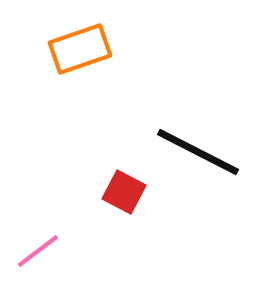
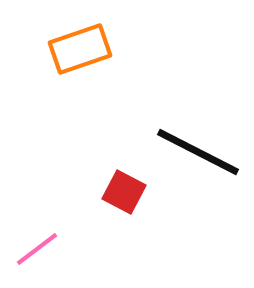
pink line: moved 1 px left, 2 px up
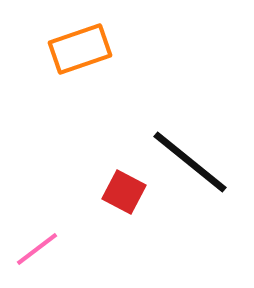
black line: moved 8 px left, 10 px down; rotated 12 degrees clockwise
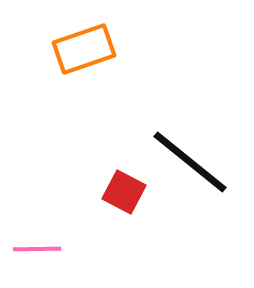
orange rectangle: moved 4 px right
pink line: rotated 36 degrees clockwise
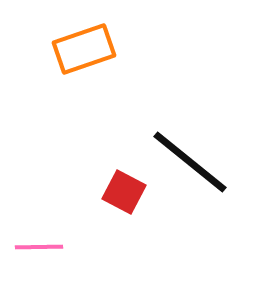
pink line: moved 2 px right, 2 px up
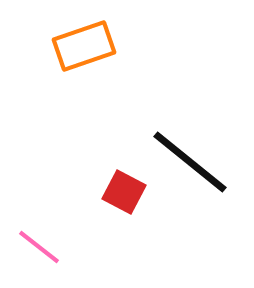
orange rectangle: moved 3 px up
pink line: rotated 39 degrees clockwise
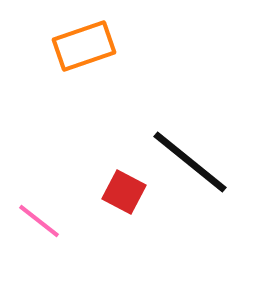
pink line: moved 26 px up
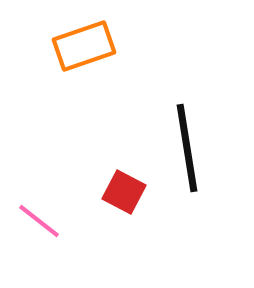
black line: moved 3 px left, 14 px up; rotated 42 degrees clockwise
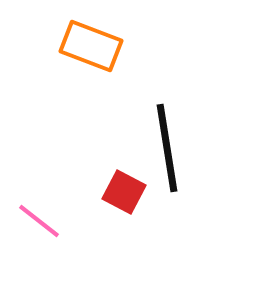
orange rectangle: moved 7 px right; rotated 40 degrees clockwise
black line: moved 20 px left
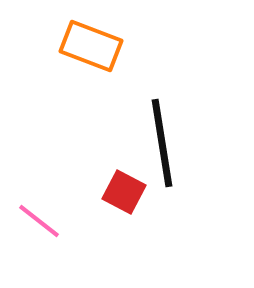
black line: moved 5 px left, 5 px up
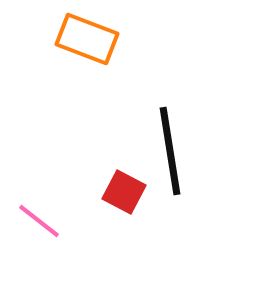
orange rectangle: moved 4 px left, 7 px up
black line: moved 8 px right, 8 px down
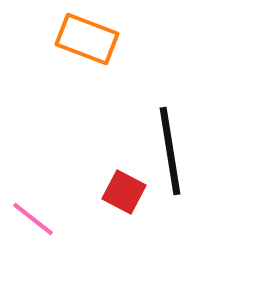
pink line: moved 6 px left, 2 px up
